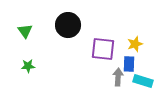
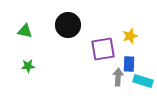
green triangle: rotated 42 degrees counterclockwise
yellow star: moved 5 px left, 8 px up
purple square: rotated 15 degrees counterclockwise
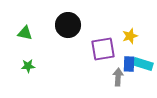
green triangle: moved 2 px down
cyan rectangle: moved 17 px up
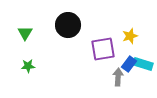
green triangle: rotated 49 degrees clockwise
blue rectangle: rotated 35 degrees clockwise
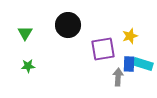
blue rectangle: rotated 35 degrees counterclockwise
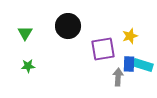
black circle: moved 1 px down
cyan rectangle: moved 1 px down
